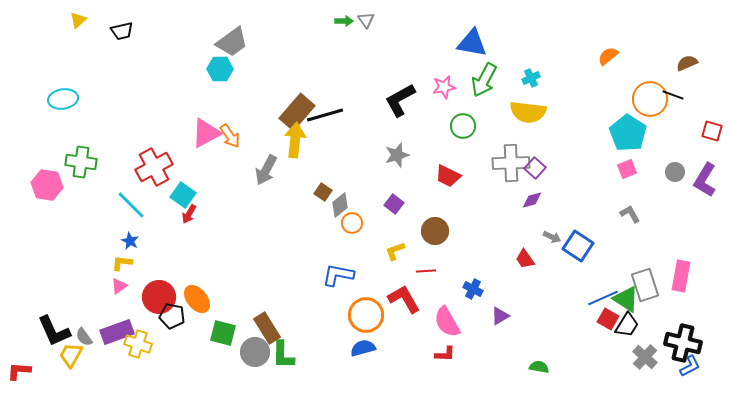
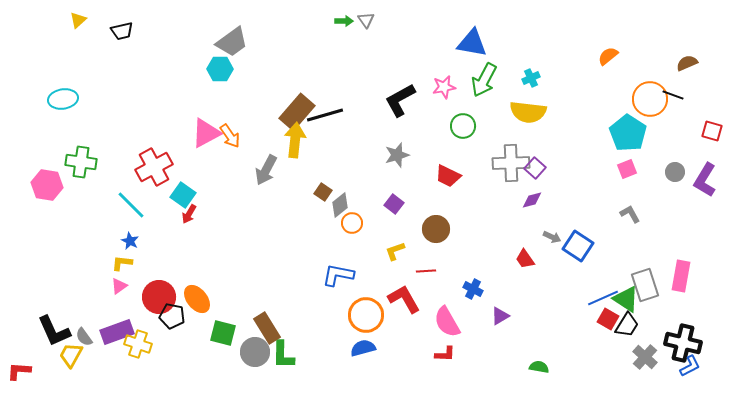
brown circle at (435, 231): moved 1 px right, 2 px up
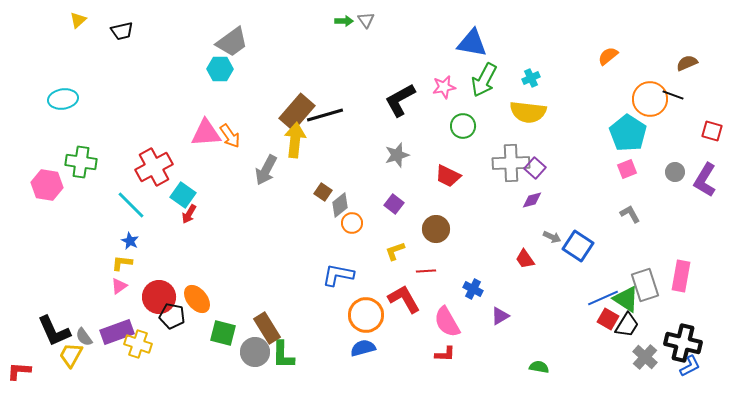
pink triangle at (206, 133): rotated 24 degrees clockwise
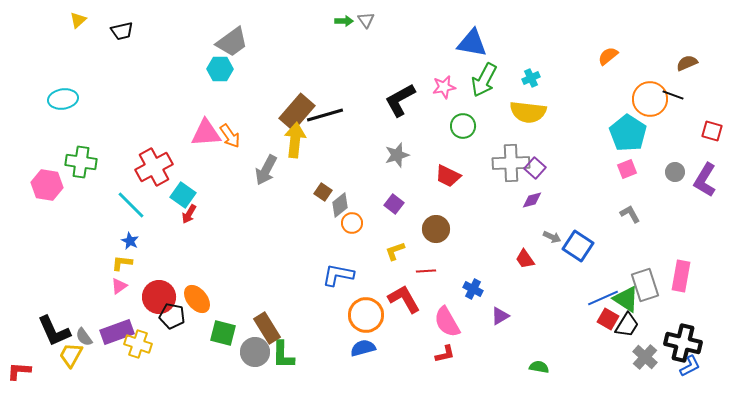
red L-shape at (445, 354): rotated 15 degrees counterclockwise
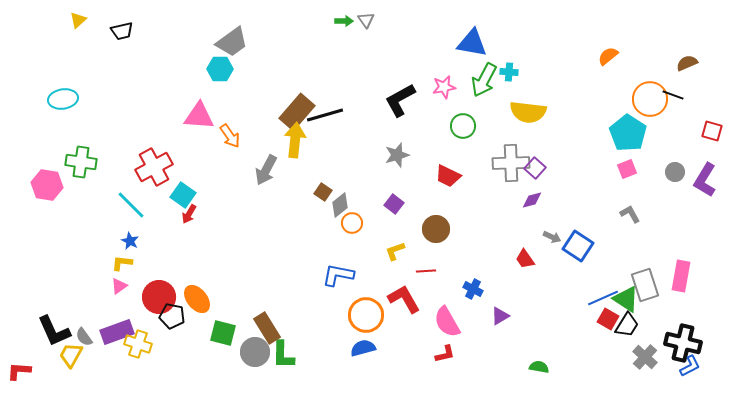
cyan cross at (531, 78): moved 22 px left, 6 px up; rotated 30 degrees clockwise
pink triangle at (206, 133): moved 7 px left, 17 px up; rotated 8 degrees clockwise
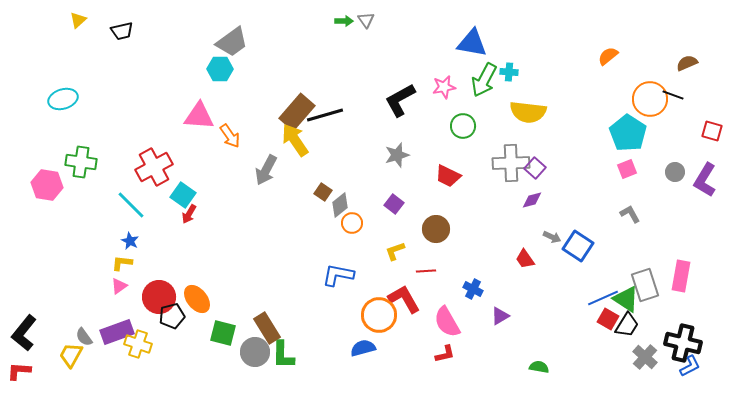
cyan ellipse at (63, 99): rotated 8 degrees counterclockwise
yellow arrow at (295, 140): rotated 40 degrees counterclockwise
orange circle at (366, 315): moved 13 px right
black pentagon at (172, 316): rotated 25 degrees counterclockwise
black L-shape at (54, 331): moved 30 px left, 2 px down; rotated 63 degrees clockwise
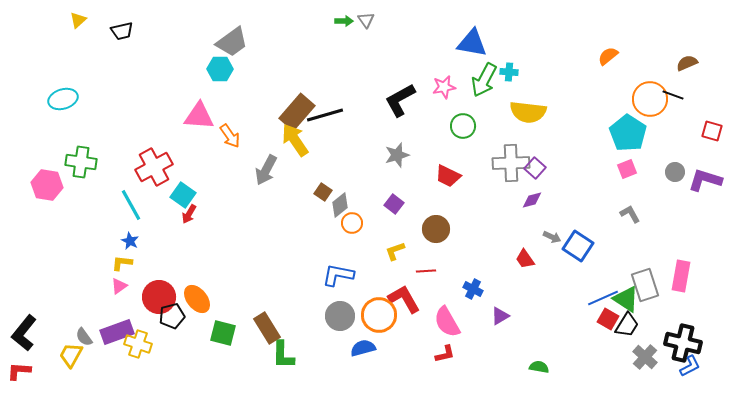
purple L-shape at (705, 180): rotated 76 degrees clockwise
cyan line at (131, 205): rotated 16 degrees clockwise
gray circle at (255, 352): moved 85 px right, 36 px up
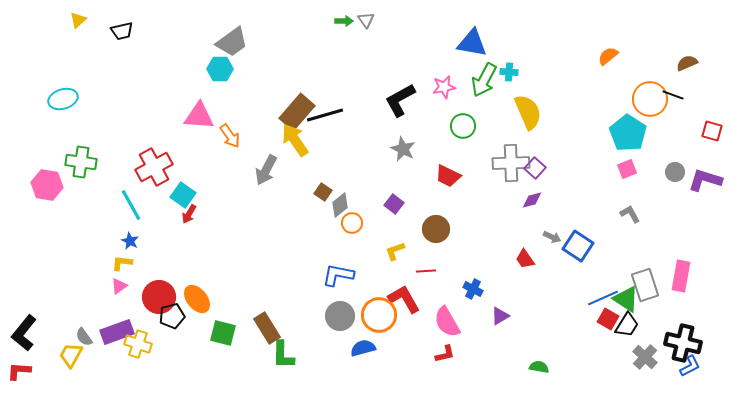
yellow semicircle at (528, 112): rotated 120 degrees counterclockwise
gray star at (397, 155): moved 6 px right, 6 px up; rotated 30 degrees counterclockwise
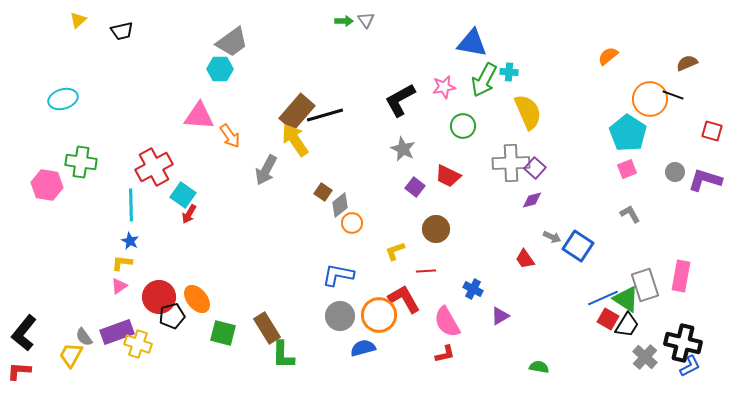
purple square at (394, 204): moved 21 px right, 17 px up
cyan line at (131, 205): rotated 28 degrees clockwise
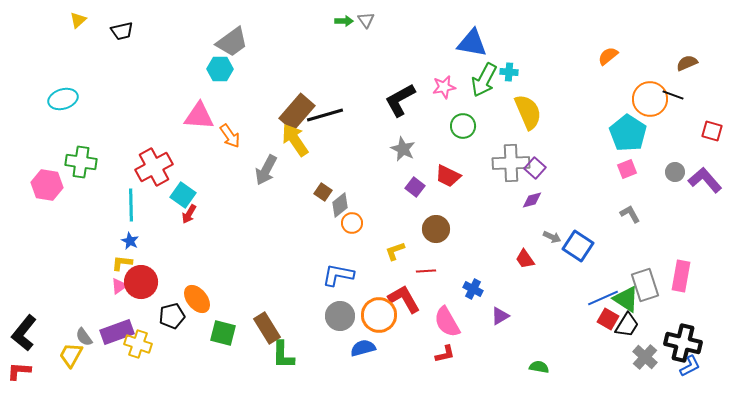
purple L-shape at (705, 180): rotated 32 degrees clockwise
red circle at (159, 297): moved 18 px left, 15 px up
